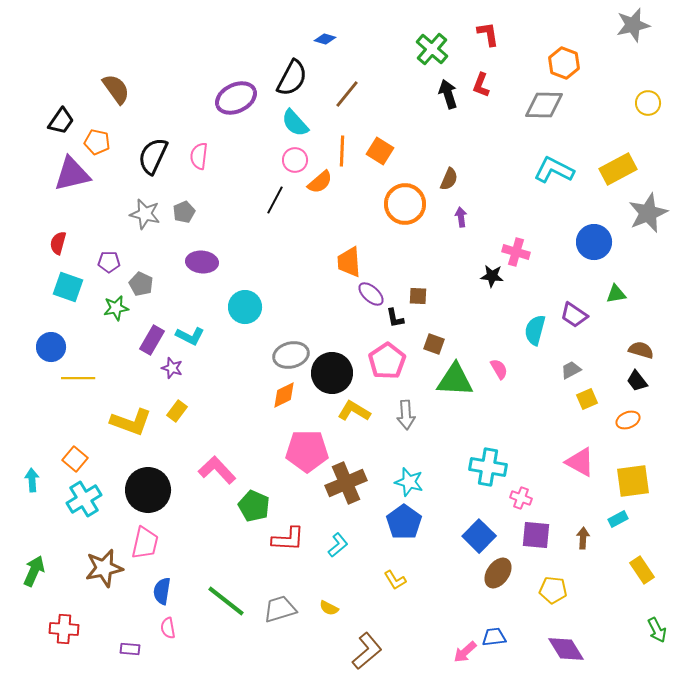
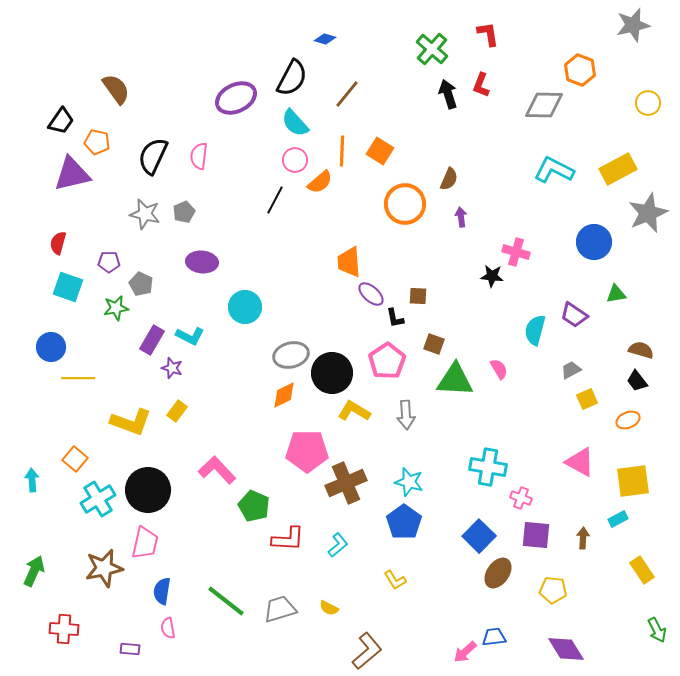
orange hexagon at (564, 63): moved 16 px right, 7 px down
cyan cross at (84, 499): moved 14 px right
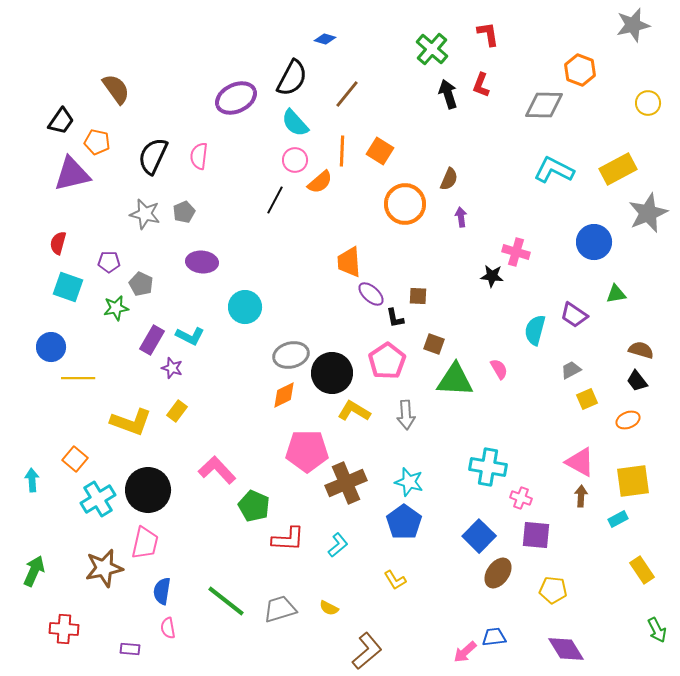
brown arrow at (583, 538): moved 2 px left, 42 px up
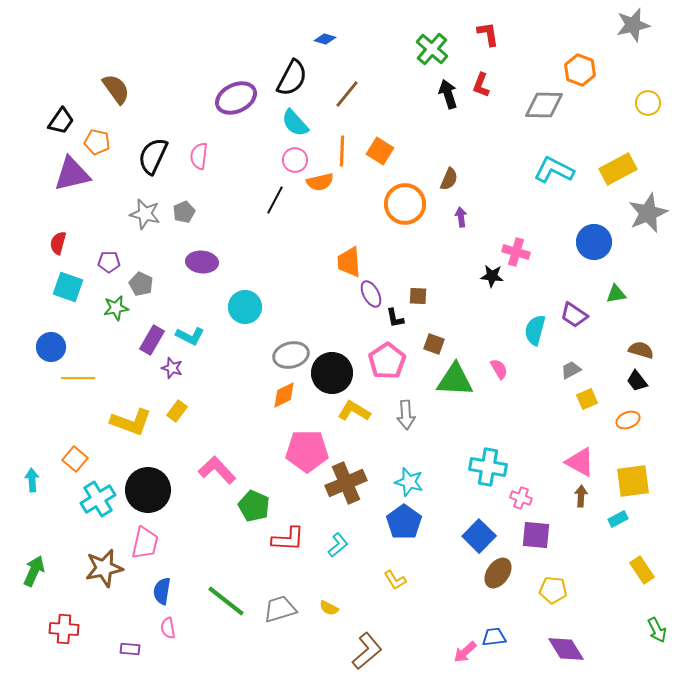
orange semicircle at (320, 182): rotated 28 degrees clockwise
purple ellipse at (371, 294): rotated 20 degrees clockwise
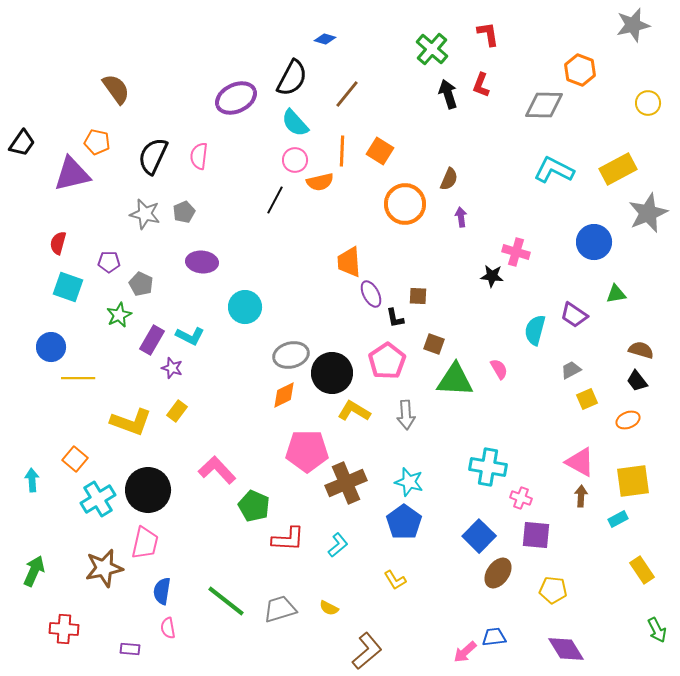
black trapezoid at (61, 121): moved 39 px left, 22 px down
green star at (116, 308): moved 3 px right, 7 px down; rotated 15 degrees counterclockwise
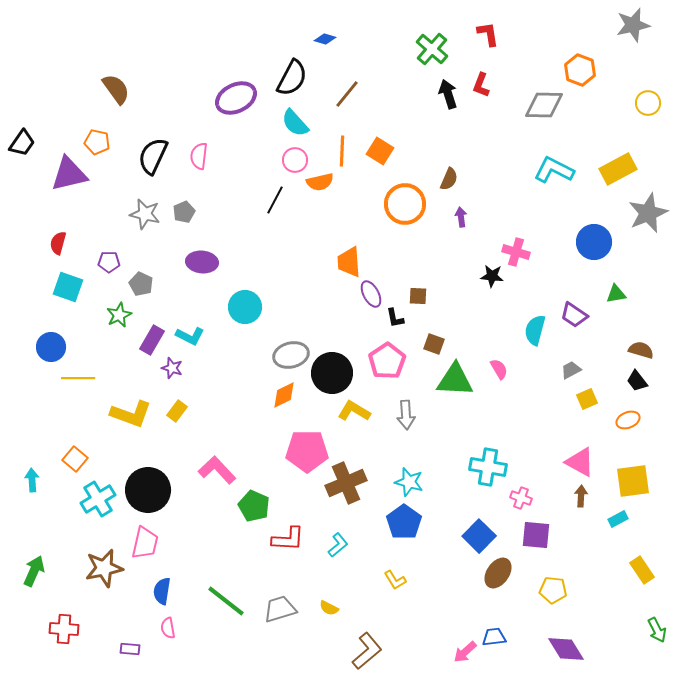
purple triangle at (72, 174): moved 3 px left
yellow L-shape at (131, 422): moved 8 px up
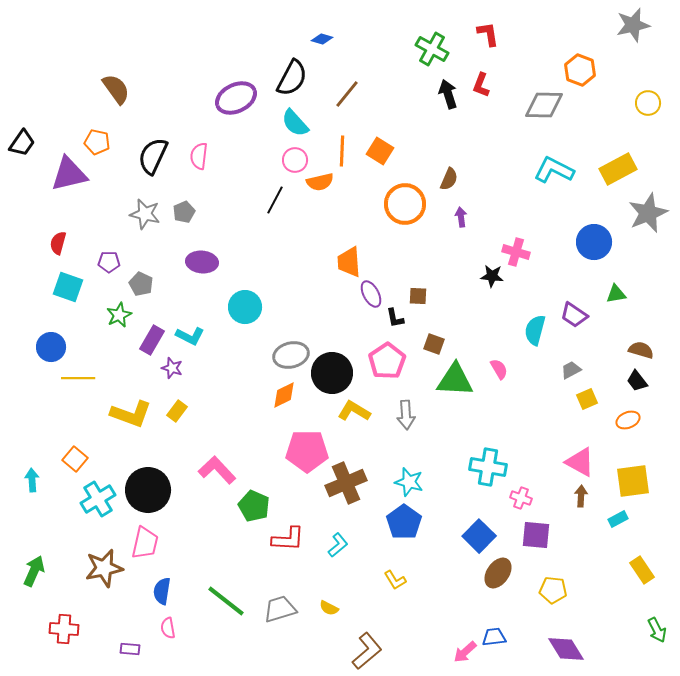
blue diamond at (325, 39): moved 3 px left
green cross at (432, 49): rotated 12 degrees counterclockwise
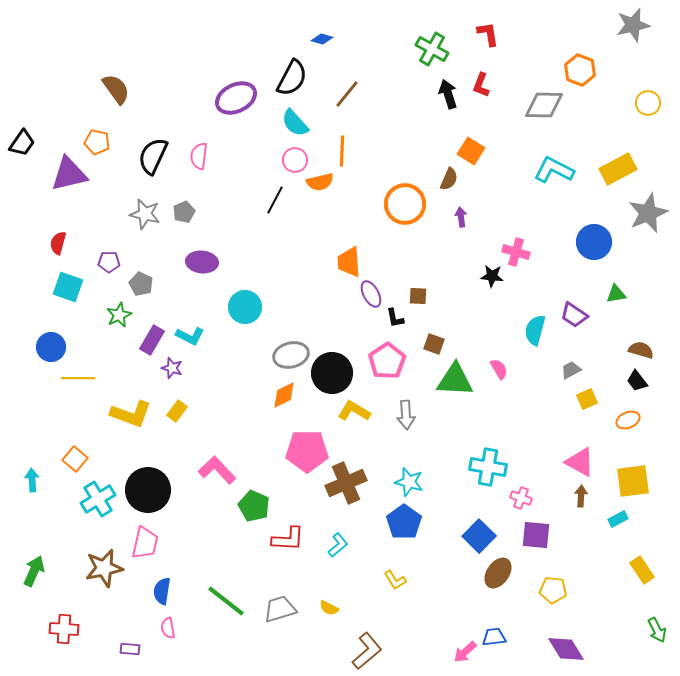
orange square at (380, 151): moved 91 px right
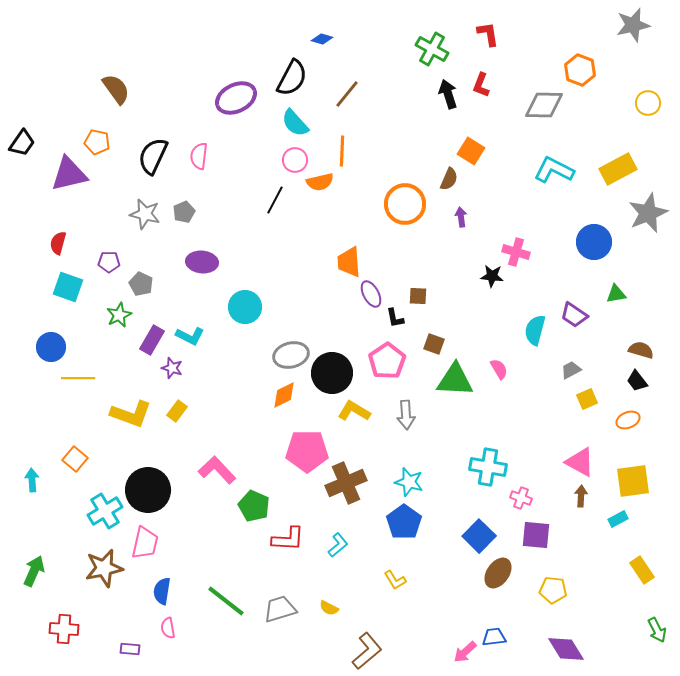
cyan cross at (98, 499): moved 7 px right, 12 px down
